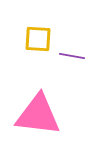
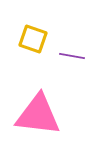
yellow square: moved 5 px left; rotated 16 degrees clockwise
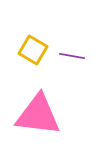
yellow square: moved 11 px down; rotated 12 degrees clockwise
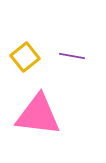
yellow square: moved 8 px left, 7 px down; rotated 20 degrees clockwise
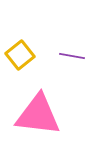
yellow square: moved 5 px left, 2 px up
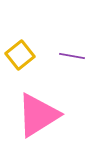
pink triangle: rotated 39 degrees counterclockwise
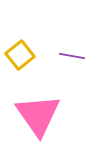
pink triangle: rotated 33 degrees counterclockwise
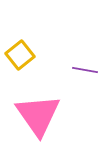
purple line: moved 13 px right, 14 px down
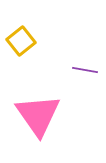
yellow square: moved 1 px right, 14 px up
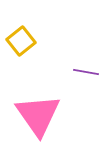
purple line: moved 1 px right, 2 px down
